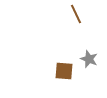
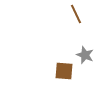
gray star: moved 4 px left, 4 px up
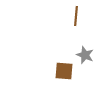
brown line: moved 2 px down; rotated 30 degrees clockwise
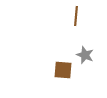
brown square: moved 1 px left, 1 px up
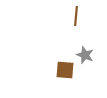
brown square: moved 2 px right
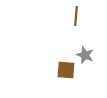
brown square: moved 1 px right
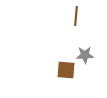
gray star: rotated 24 degrees counterclockwise
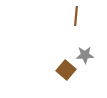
brown square: rotated 36 degrees clockwise
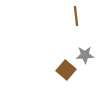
brown line: rotated 12 degrees counterclockwise
